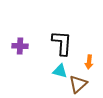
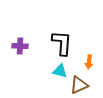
brown triangle: moved 1 px right, 1 px down; rotated 18 degrees clockwise
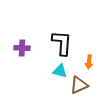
purple cross: moved 2 px right, 2 px down
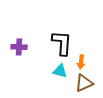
purple cross: moved 3 px left, 1 px up
orange arrow: moved 8 px left
brown triangle: moved 5 px right, 2 px up
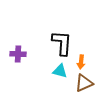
purple cross: moved 1 px left, 7 px down
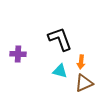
black L-shape: moved 2 px left, 4 px up; rotated 24 degrees counterclockwise
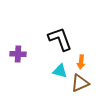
brown triangle: moved 4 px left
